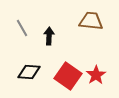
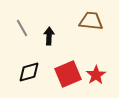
black diamond: rotated 20 degrees counterclockwise
red square: moved 2 px up; rotated 32 degrees clockwise
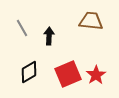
black diamond: rotated 15 degrees counterclockwise
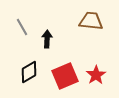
gray line: moved 1 px up
black arrow: moved 2 px left, 3 px down
red square: moved 3 px left, 2 px down
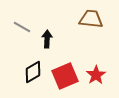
brown trapezoid: moved 2 px up
gray line: rotated 30 degrees counterclockwise
black diamond: moved 4 px right
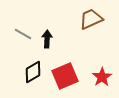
brown trapezoid: rotated 30 degrees counterclockwise
gray line: moved 1 px right, 7 px down
red star: moved 6 px right, 2 px down
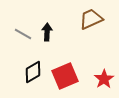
black arrow: moved 7 px up
red star: moved 2 px right, 2 px down
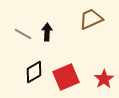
black diamond: moved 1 px right
red square: moved 1 px right, 1 px down
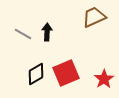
brown trapezoid: moved 3 px right, 2 px up
black diamond: moved 2 px right, 2 px down
red square: moved 4 px up
